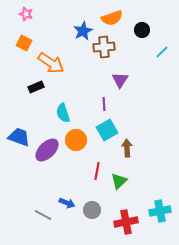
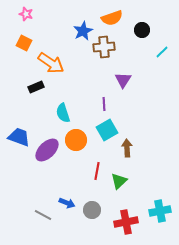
purple triangle: moved 3 px right
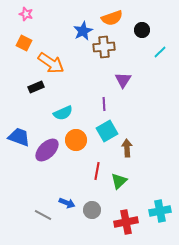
cyan line: moved 2 px left
cyan semicircle: rotated 96 degrees counterclockwise
cyan square: moved 1 px down
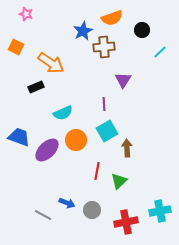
orange square: moved 8 px left, 4 px down
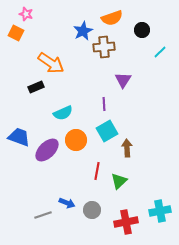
orange square: moved 14 px up
gray line: rotated 48 degrees counterclockwise
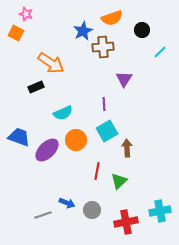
brown cross: moved 1 px left
purple triangle: moved 1 px right, 1 px up
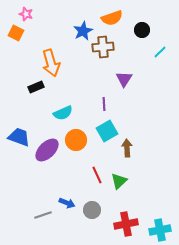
orange arrow: rotated 40 degrees clockwise
red line: moved 4 px down; rotated 36 degrees counterclockwise
cyan cross: moved 19 px down
red cross: moved 2 px down
